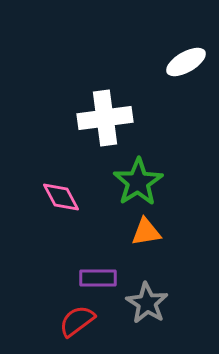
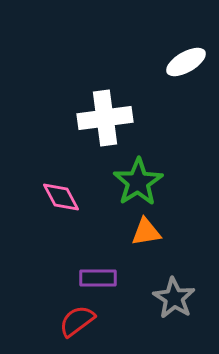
gray star: moved 27 px right, 5 px up
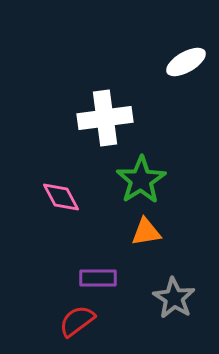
green star: moved 3 px right, 2 px up
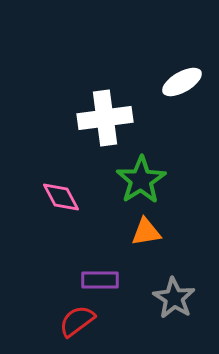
white ellipse: moved 4 px left, 20 px down
purple rectangle: moved 2 px right, 2 px down
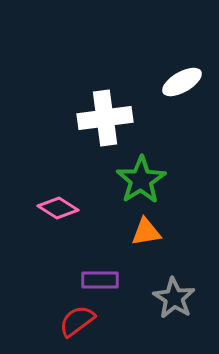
pink diamond: moved 3 px left, 11 px down; rotated 30 degrees counterclockwise
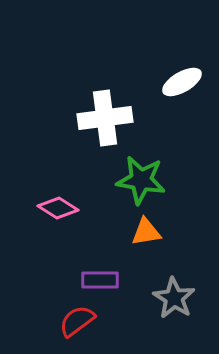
green star: rotated 30 degrees counterclockwise
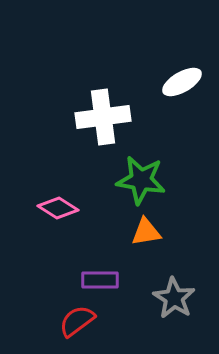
white cross: moved 2 px left, 1 px up
